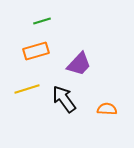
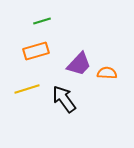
orange semicircle: moved 36 px up
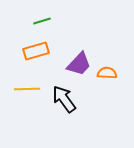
yellow line: rotated 15 degrees clockwise
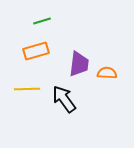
purple trapezoid: rotated 36 degrees counterclockwise
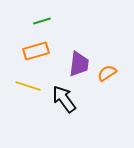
orange semicircle: rotated 36 degrees counterclockwise
yellow line: moved 1 px right, 3 px up; rotated 20 degrees clockwise
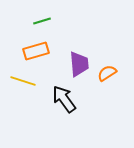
purple trapezoid: rotated 12 degrees counterclockwise
yellow line: moved 5 px left, 5 px up
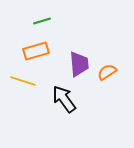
orange semicircle: moved 1 px up
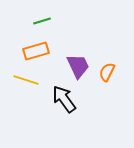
purple trapezoid: moved 1 px left, 2 px down; rotated 20 degrees counterclockwise
orange semicircle: rotated 30 degrees counterclockwise
yellow line: moved 3 px right, 1 px up
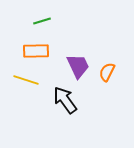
orange rectangle: rotated 15 degrees clockwise
black arrow: moved 1 px right, 1 px down
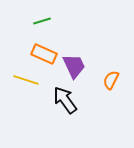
orange rectangle: moved 8 px right, 3 px down; rotated 25 degrees clockwise
purple trapezoid: moved 4 px left
orange semicircle: moved 4 px right, 8 px down
